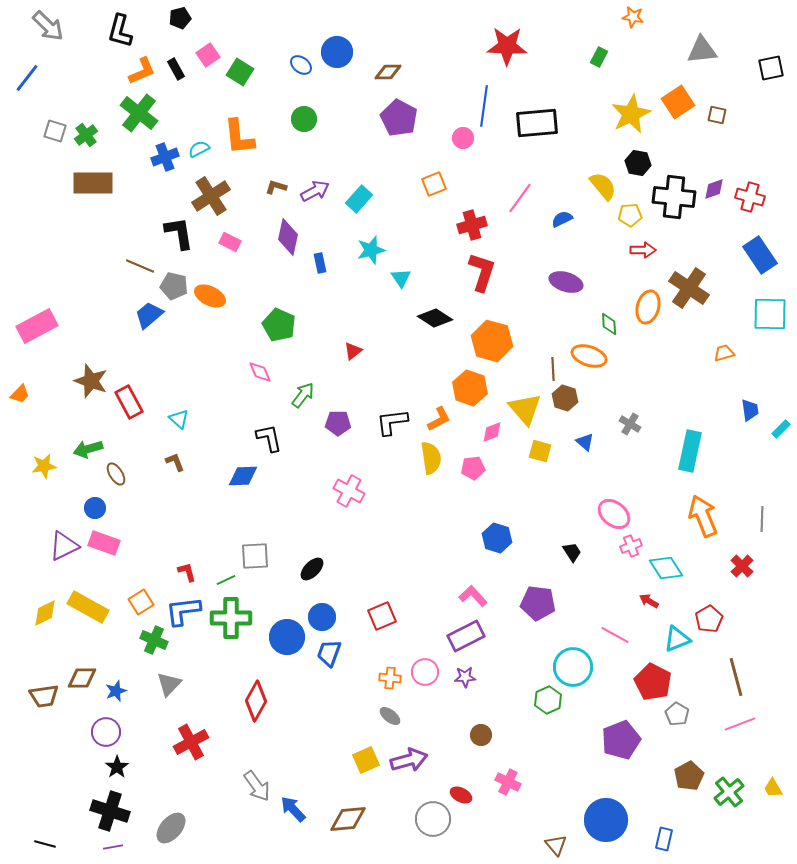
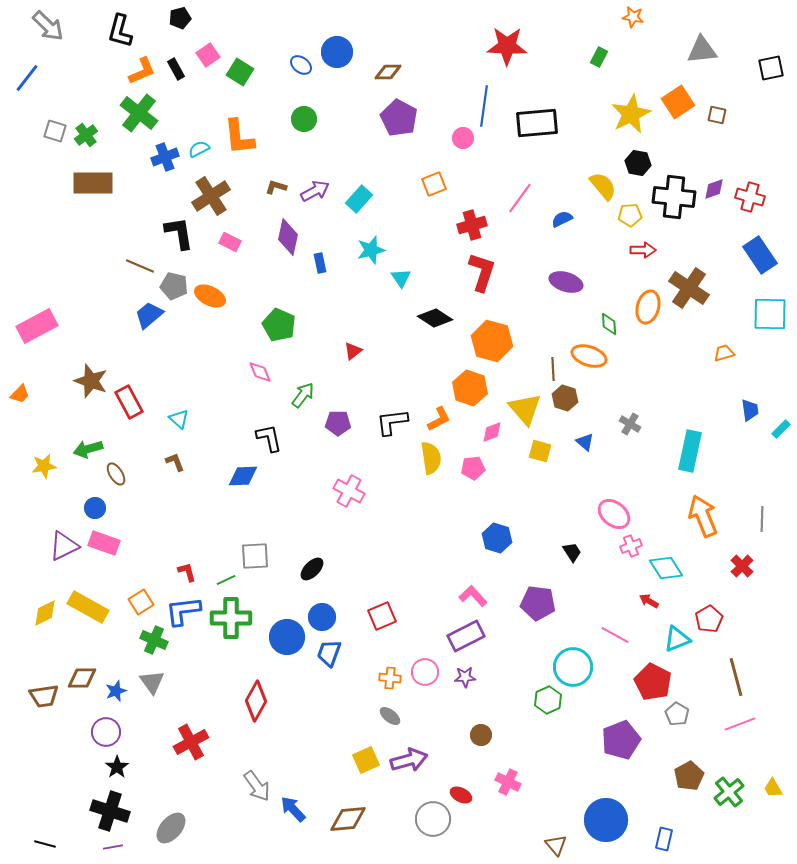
gray triangle at (169, 684): moved 17 px left, 2 px up; rotated 20 degrees counterclockwise
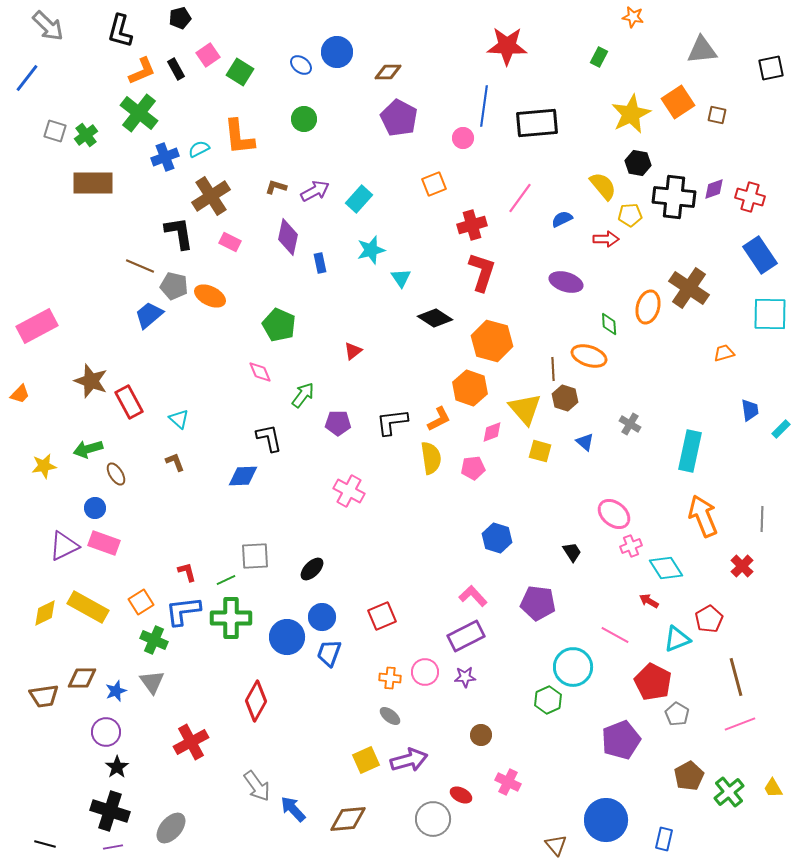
red arrow at (643, 250): moved 37 px left, 11 px up
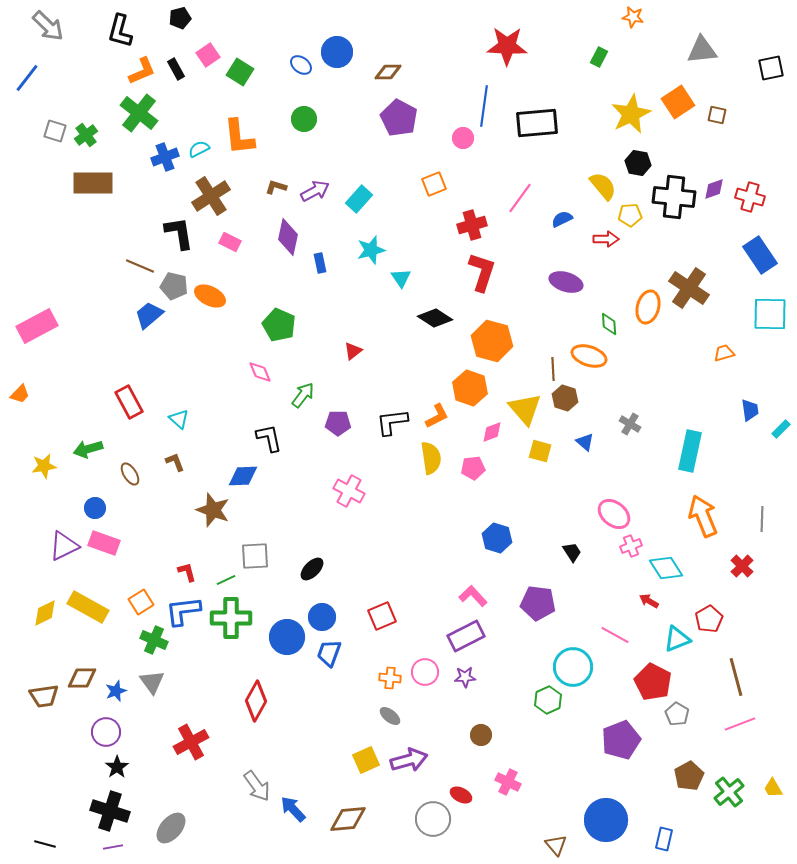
brown star at (91, 381): moved 122 px right, 129 px down
orange L-shape at (439, 419): moved 2 px left, 3 px up
brown ellipse at (116, 474): moved 14 px right
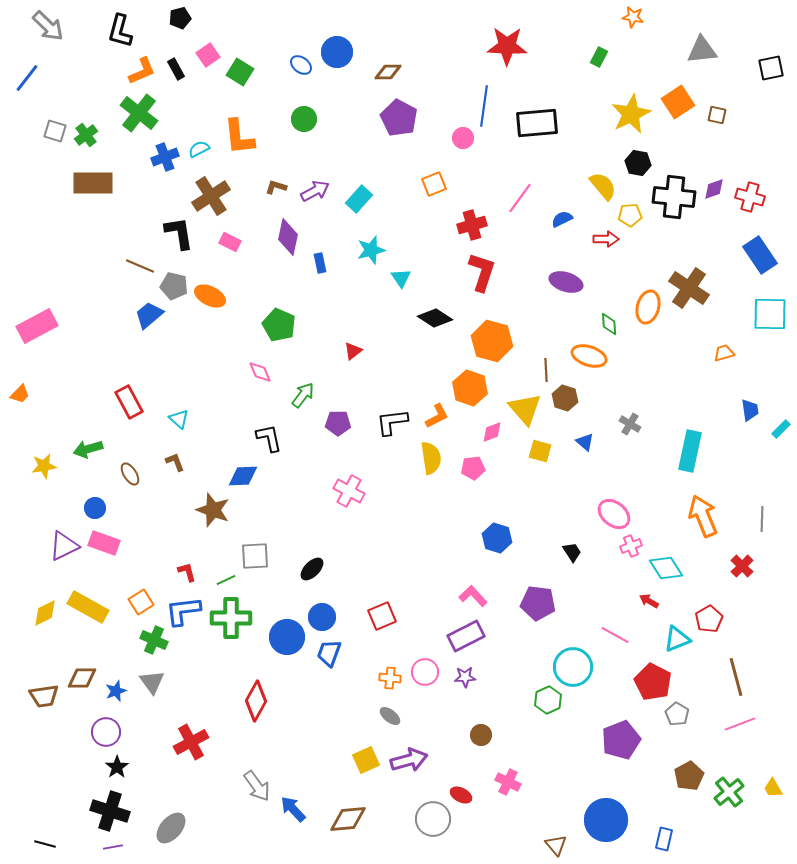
brown line at (553, 369): moved 7 px left, 1 px down
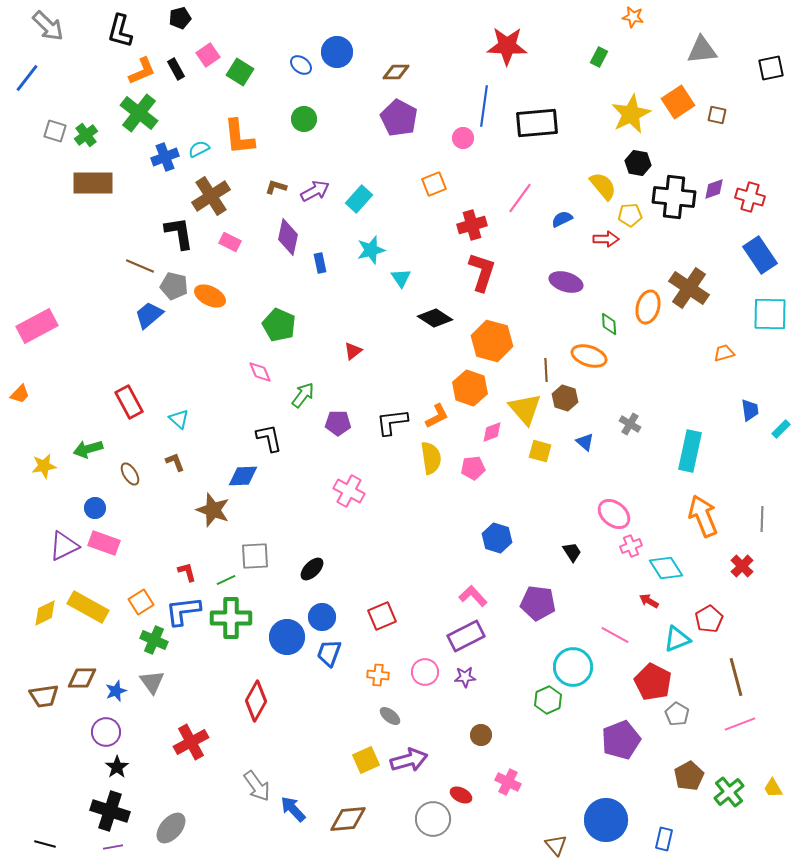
brown diamond at (388, 72): moved 8 px right
orange cross at (390, 678): moved 12 px left, 3 px up
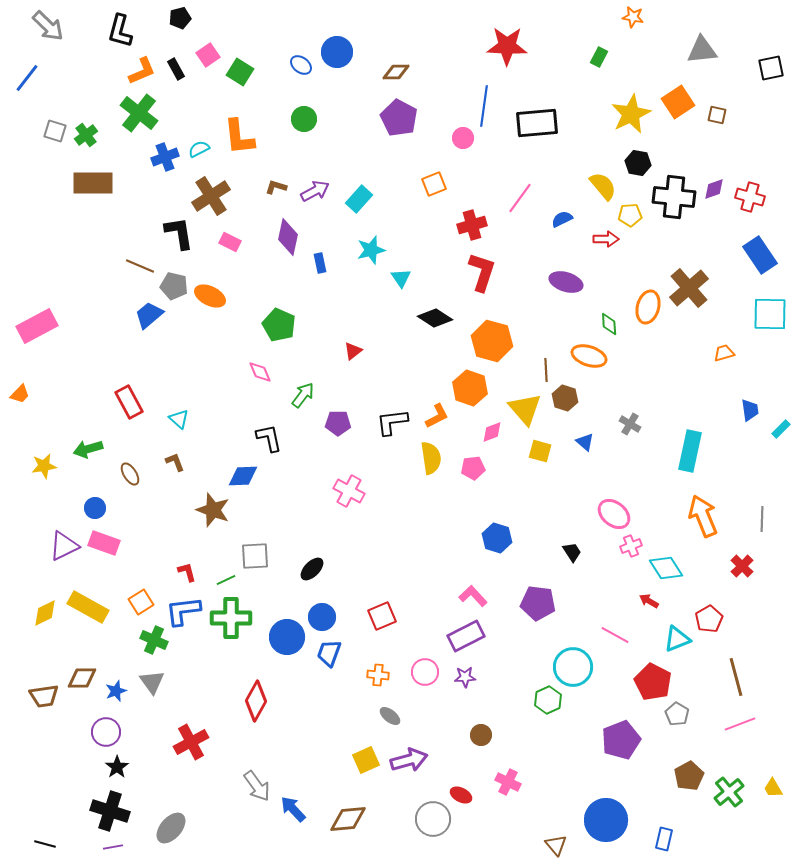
brown cross at (689, 288): rotated 15 degrees clockwise
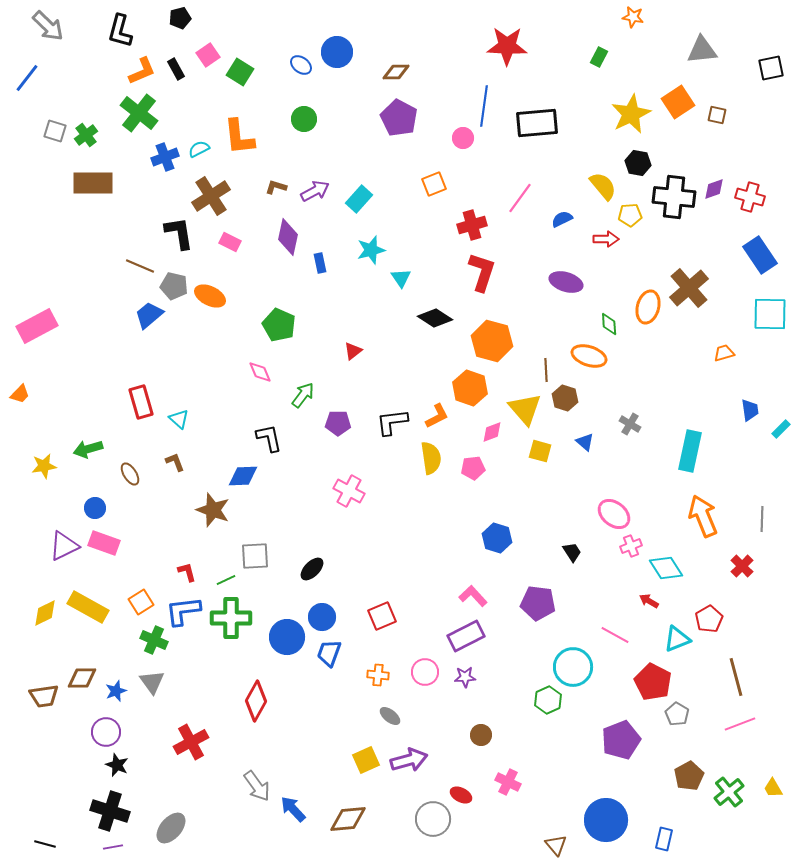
red rectangle at (129, 402): moved 12 px right; rotated 12 degrees clockwise
black star at (117, 767): moved 2 px up; rotated 15 degrees counterclockwise
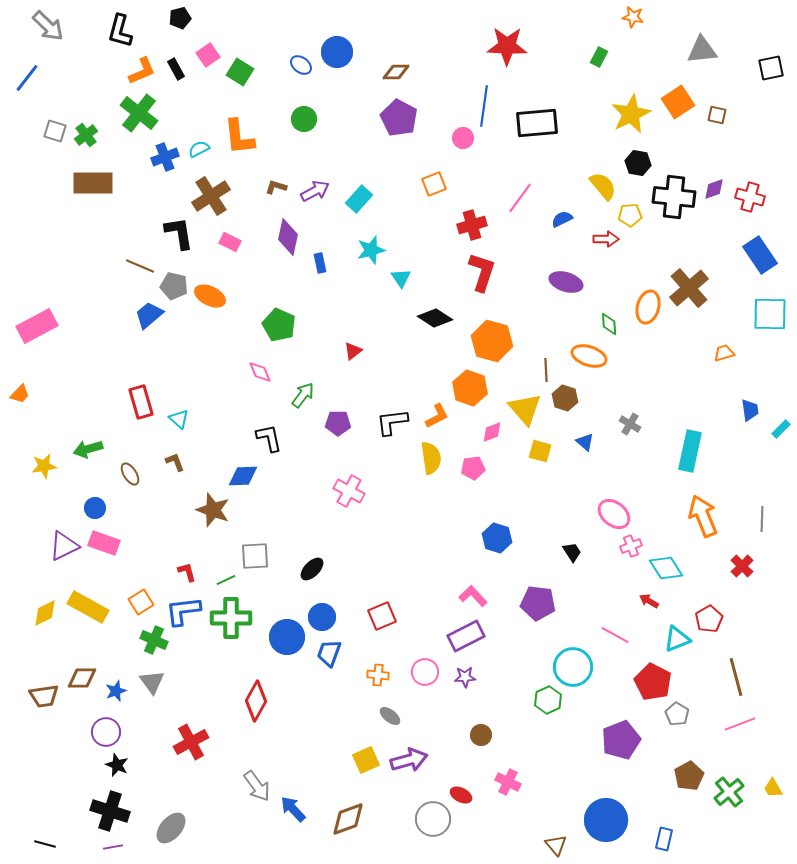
brown diamond at (348, 819): rotated 15 degrees counterclockwise
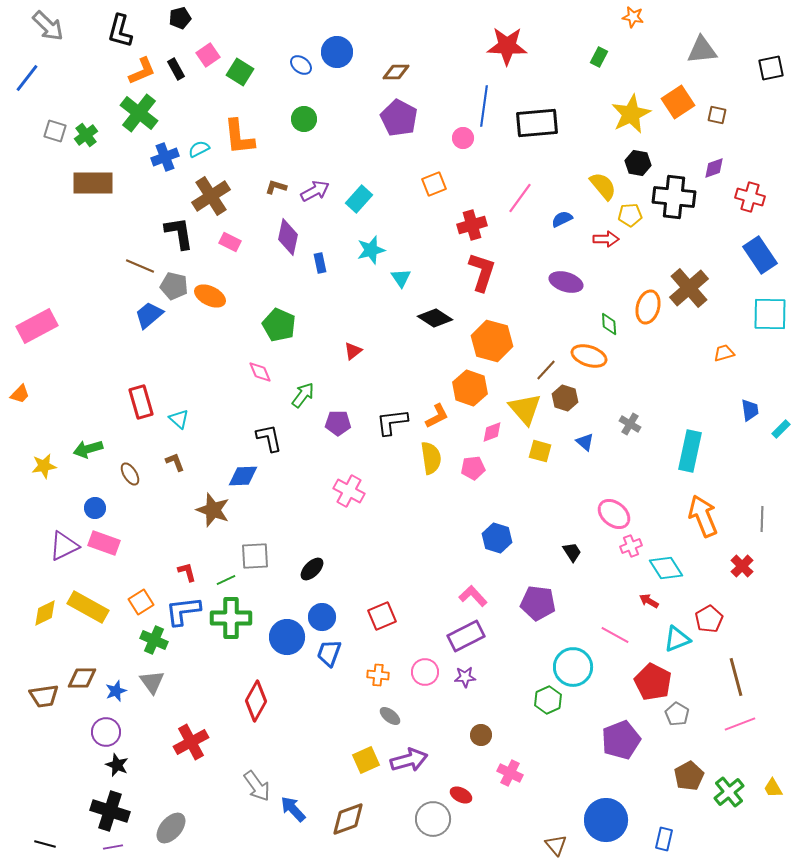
purple diamond at (714, 189): moved 21 px up
brown line at (546, 370): rotated 45 degrees clockwise
pink cross at (508, 782): moved 2 px right, 9 px up
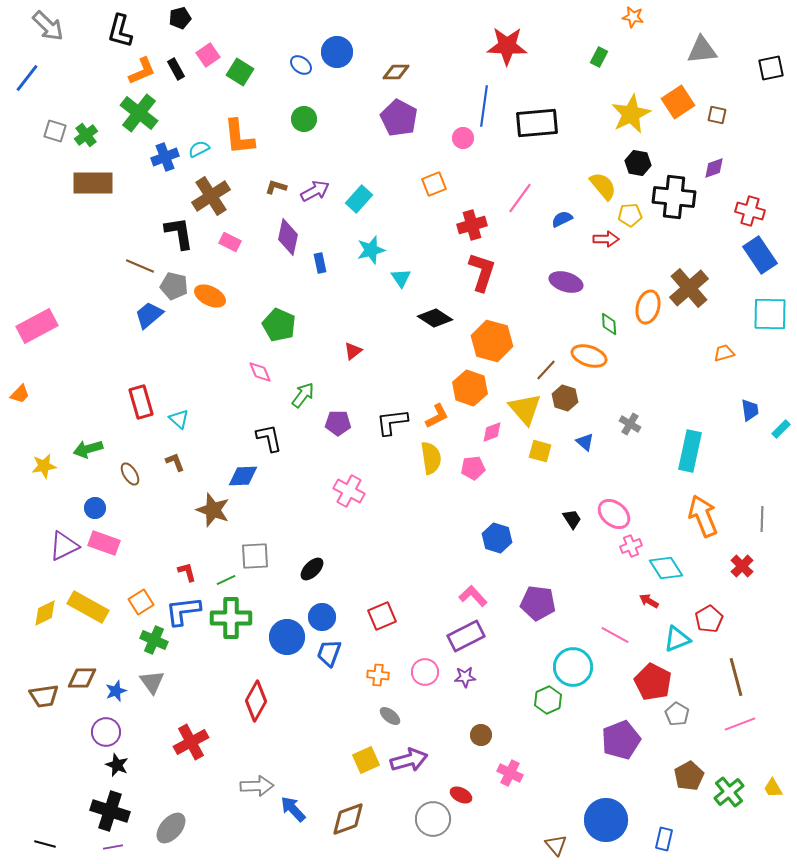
red cross at (750, 197): moved 14 px down
black trapezoid at (572, 552): moved 33 px up
gray arrow at (257, 786): rotated 56 degrees counterclockwise
